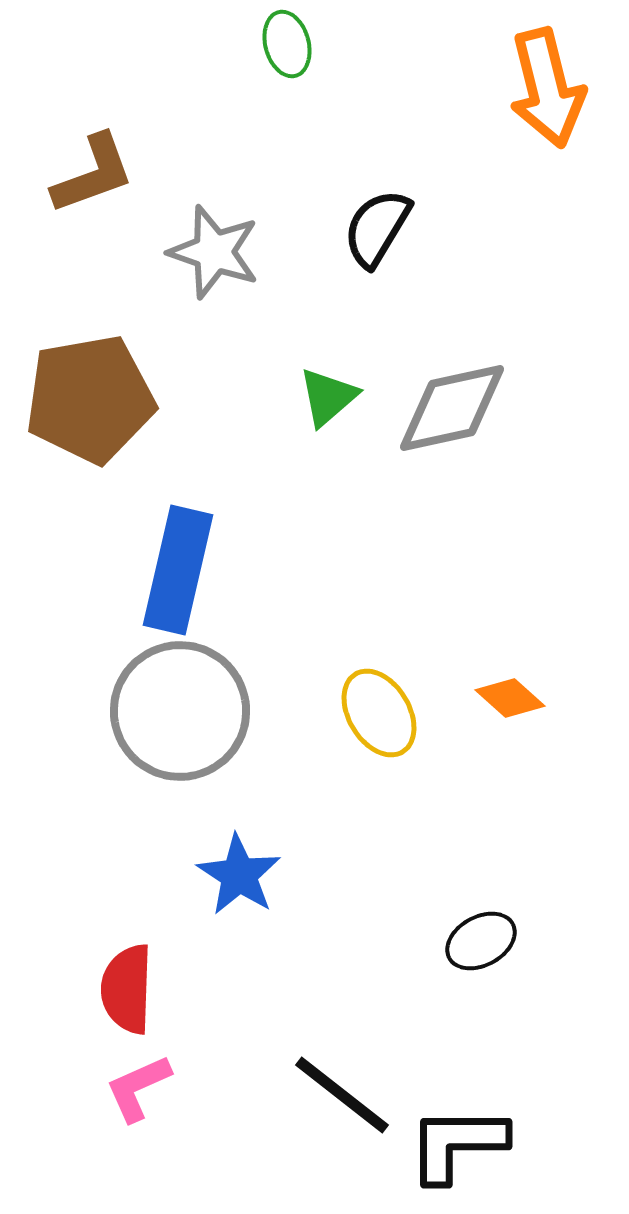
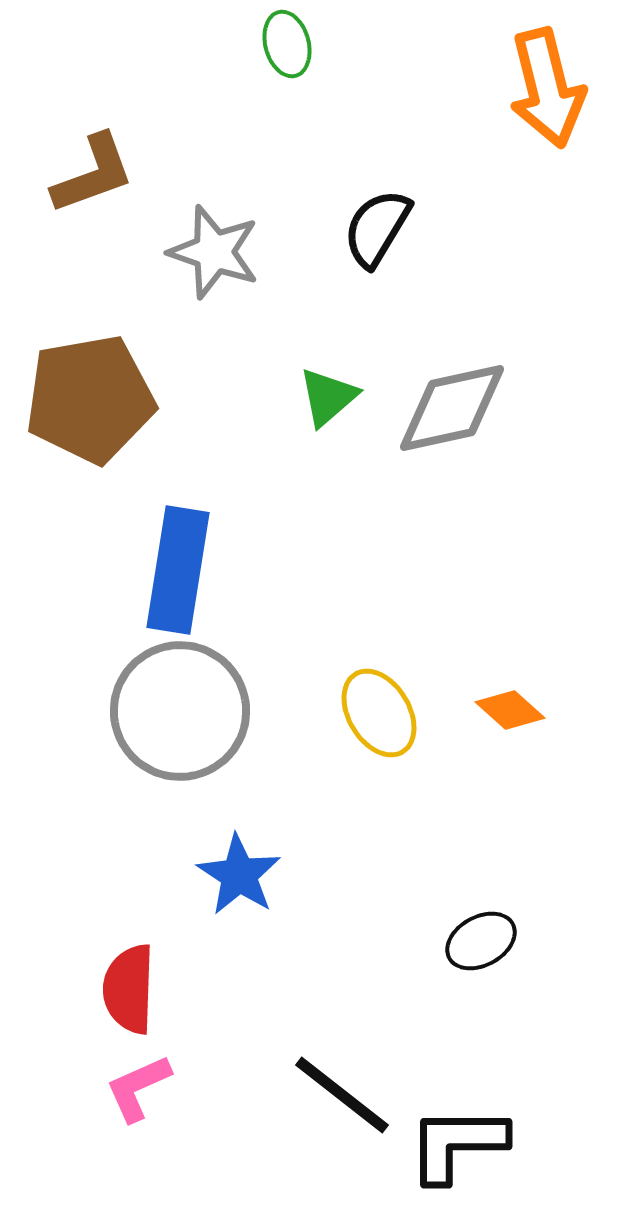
blue rectangle: rotated 4 degrees counterclockwise
orange diamond: moved 12 px down
red semicircle: moved 2 px right
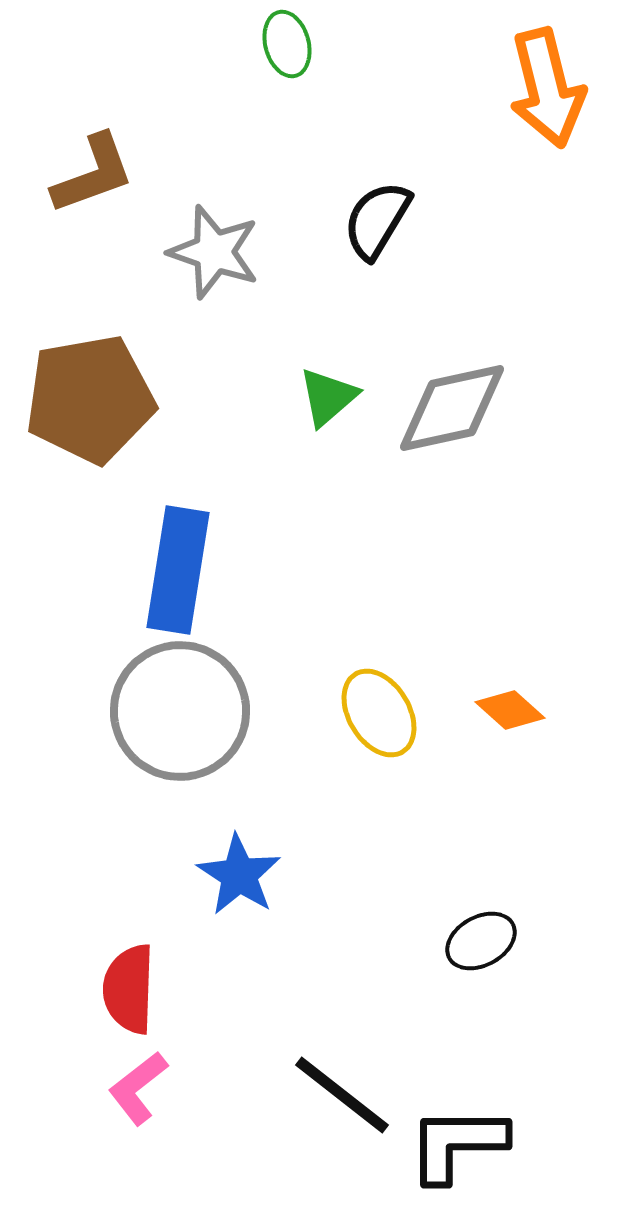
black semicircle: moved 8 px up
pink L-shape: rotated 14 degrees counterclockwise
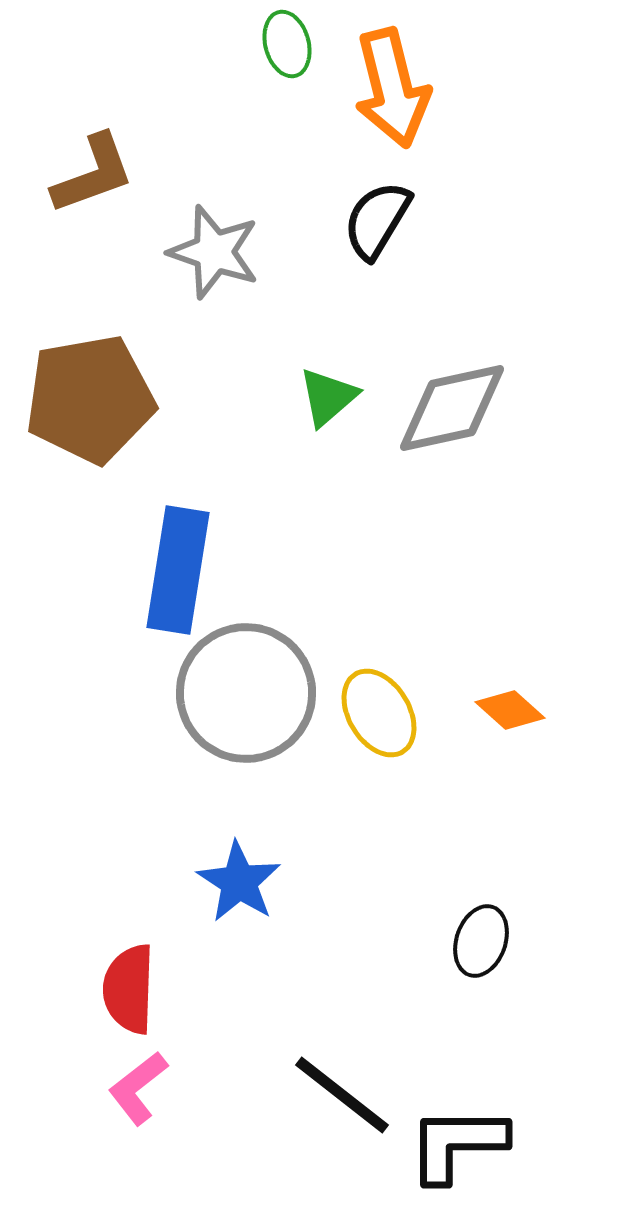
orange arrow: moved 155 px left
gray circle: moved 66 px right, 18 px up
blue star: moved 7 px down
black ellipse: rotated 42 degrees counterclockwise
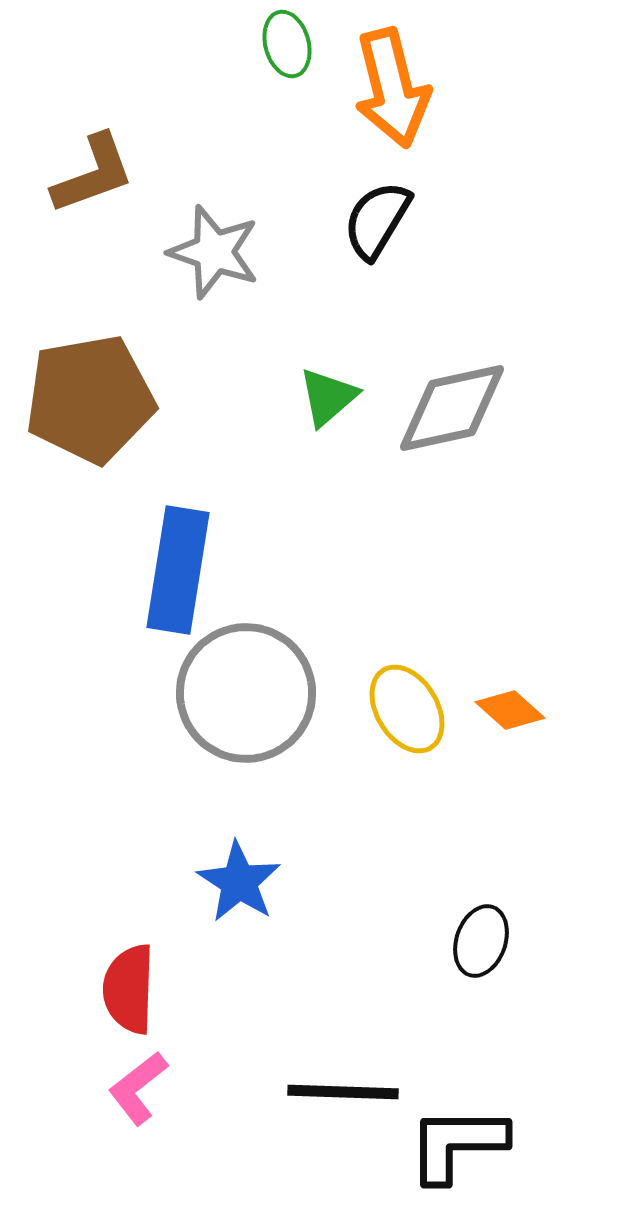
yellow ellipse: moved 28 px right, 4 px up
black line: moved 1 px right, 3 px up; rotated 36 degrees counterclockwise
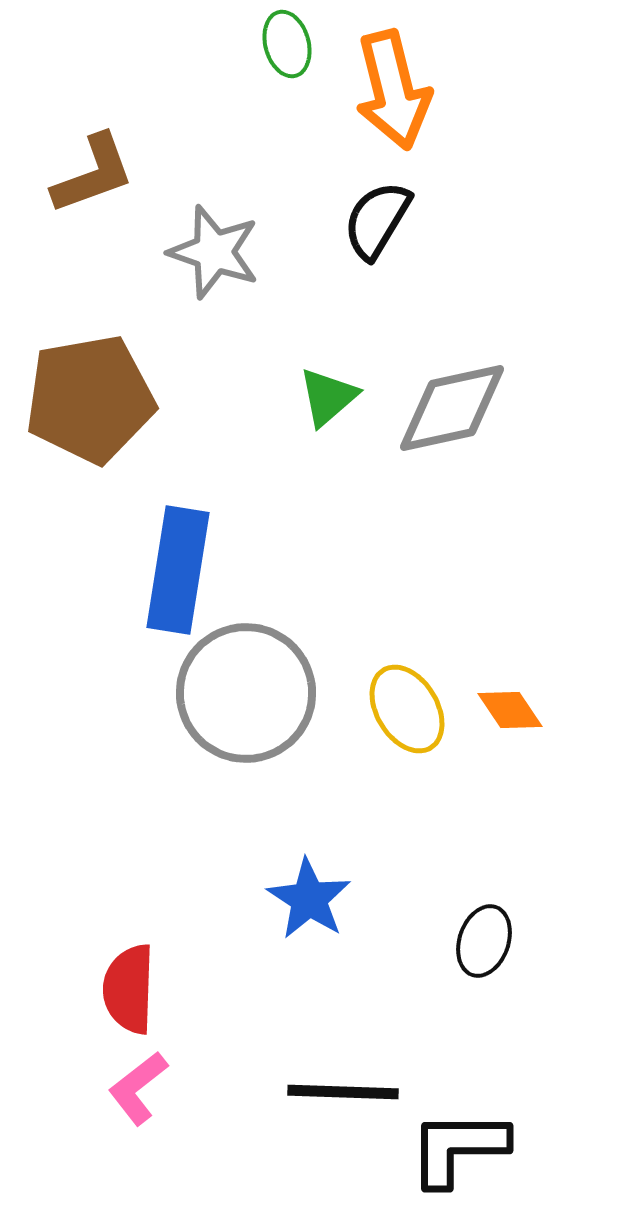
orange arrow: moved 1 px right, 2 px down
orange diamond: rotated 14 degrees clockwise
blue star: moved 70 px right, 17 px down
black ellipse: moved 3 px right
black L-shape: moved 1 px right, 4 px down
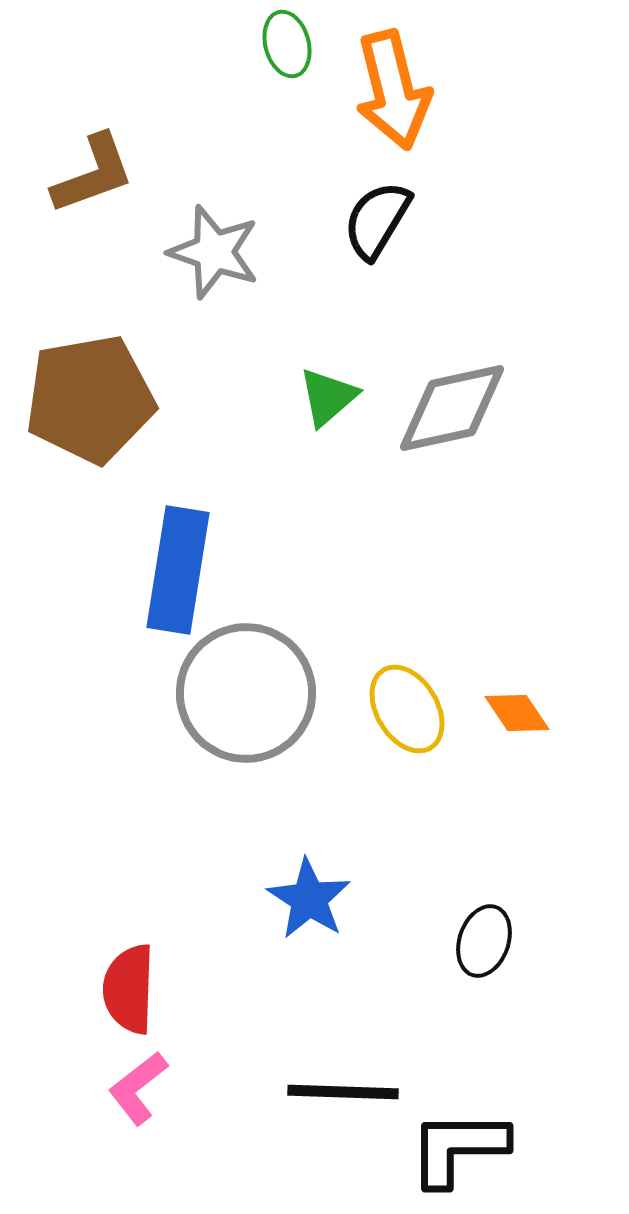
orange diamond: moved 7 px right, 3 px down
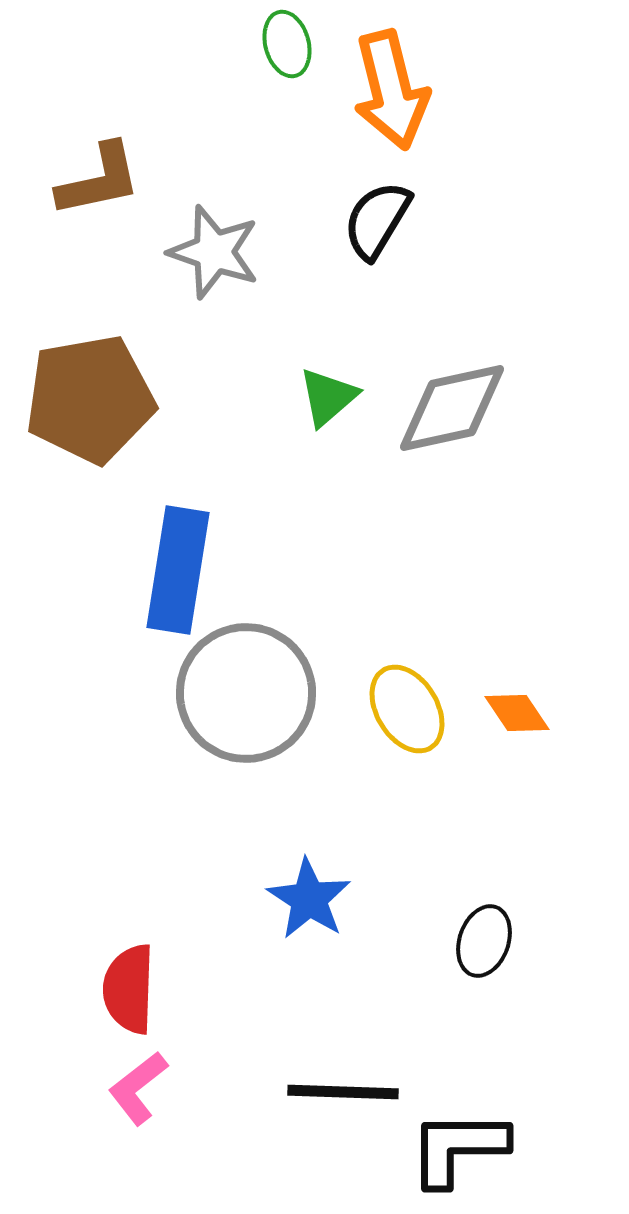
orange arrow: moved 2 px left
brown L-shape: moved 6 px right, 6 px down; rotated 8 degrees clockwise
